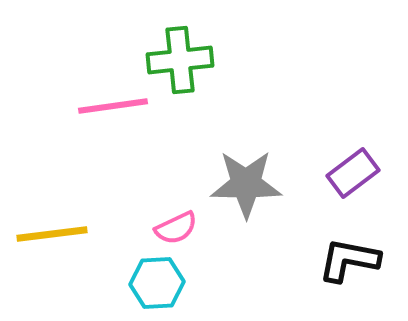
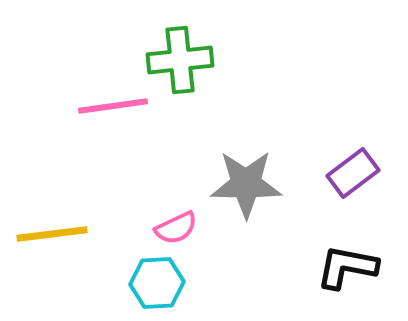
black L-shape: moved 2 px left, 7 px down
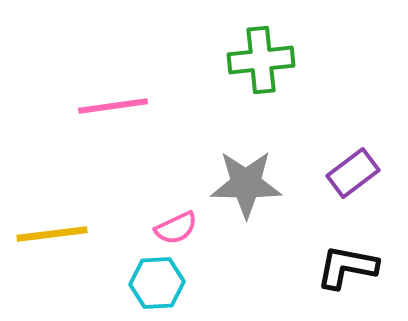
green cross: moved 81 px right
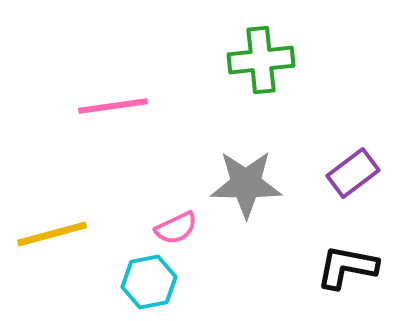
yellow line: rotated 8 degrees counterclockwise
cyan hexagon: moved 8 px left, 1 px up; rotated 8 degrees counterclockwise
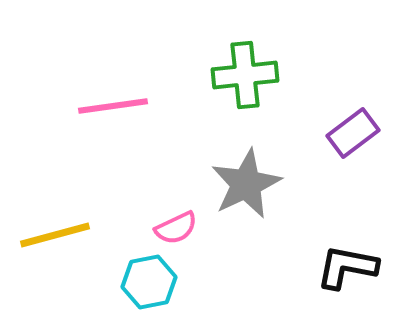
green cross: moved 16 px left, 15 px down
purple rectangle: moved 40 px up
gray star: rotated 26 degrees counterclockwise
yellow line: moved 3 px right, 1 px down
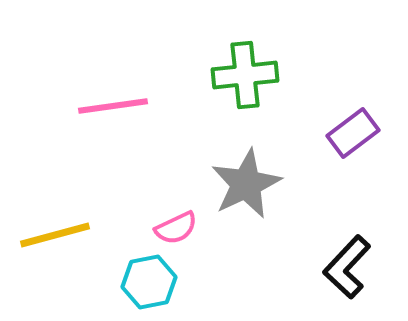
black L-shape: rotated 58 degrees counterclockwise
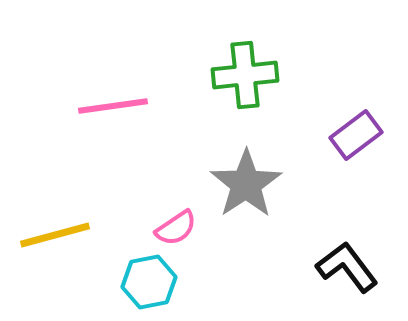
purple rectangle: moved 3 px right, 2 px down
gray star: rotated 8 degrees counterclockwise
pink semicircle: rotated 9 degrees counterclockwise
black L-shape: rotated 100 degrees clockwise
